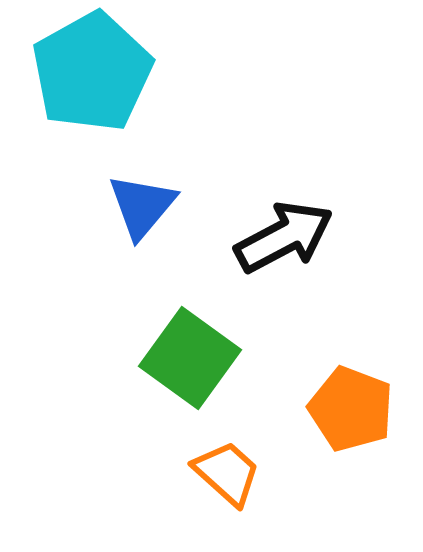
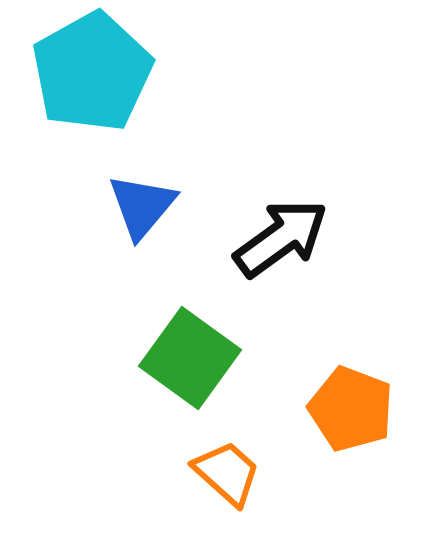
black arrow: moved 3 px left, 1 px down; rotated 8 degrees counterclockwise
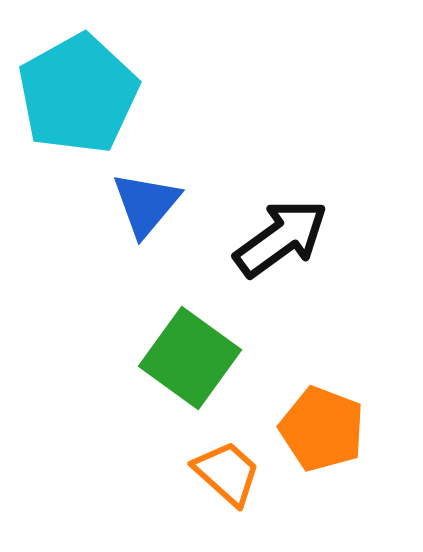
cyan pentagon: moved 14 px left, 22 px down
blue triangle: moved 4 px right, 2 px up
orange pentagon: moved 29 px left, 20 px down
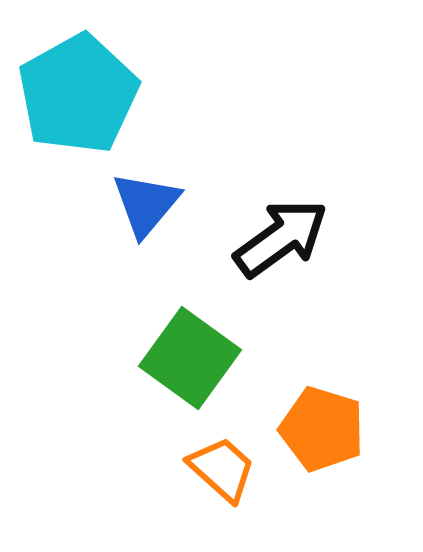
orange pentagon: rotated 4 degrees counterclockwise
orange trapezoid: moved 5 px left, 4 px up
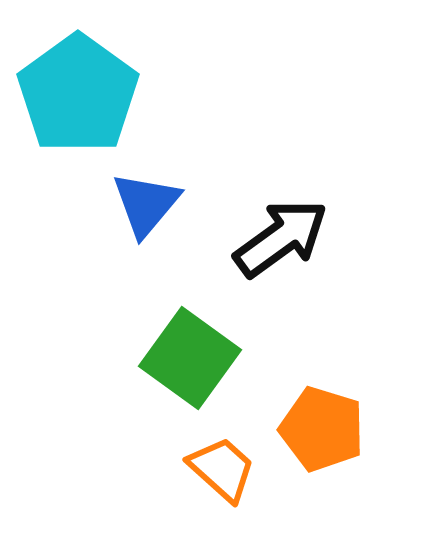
cyan pentagon: rotated 7 degrees counterclockwise
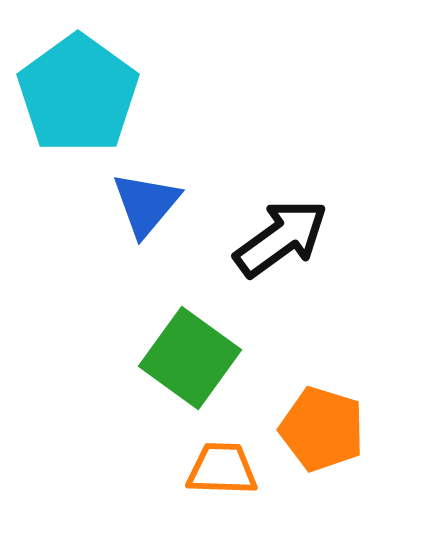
orange trapezoid: rotated 40 degrees counterclockwise
